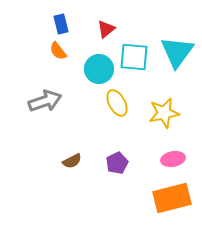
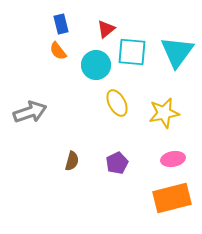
cyan square: moved 2 px left, 5 px up
cyan circle: moved 3 px left, 4 px up
gray arrow: moved 15 px left, 11 px down
brown semicircle: rotated 48 degrees counterclockwise
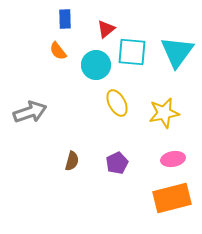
blue rectangle: moved 4 px right, 5 px up; rotated 12 degrees clockwise
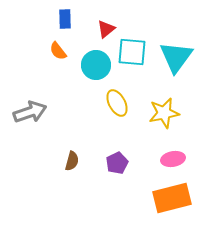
cyan triangle: moved 1 px left, 5 px down
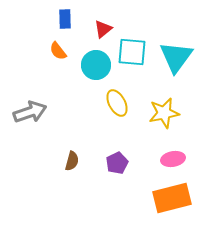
red triangle: moved 3 px left
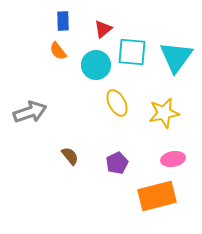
blue rectangle: moved 2 px left, 2 px down
brown semicircle: moved 2 px left, 5 px up; rotated 54 degrees counterclockwise
orange rectangle: moved 15 px left, 2 px up
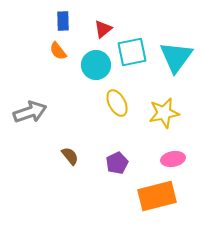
cyan square: rotated 16 degrees counterclockwise
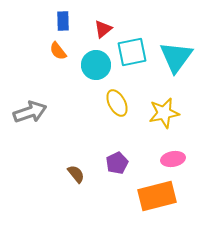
brown semicircle: moved 6 px right, 18 px down
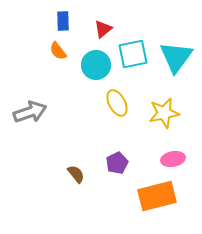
cyan square: moved 1 px right, 2 px down
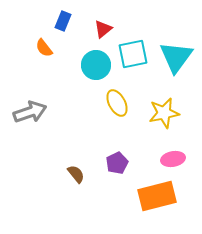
blue rectangle: rotated 24 degrees clockwise
orange semicircle: moved 14 px left, 3 px up
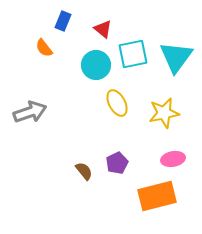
red triangle: rotated 42 degrees counterclockwise
brown semicircle: moved 8 px right, 3 px up
